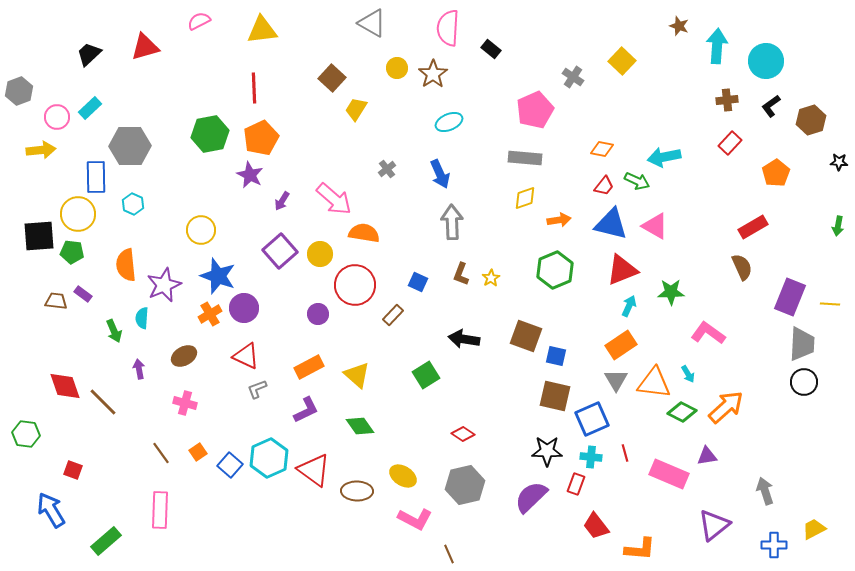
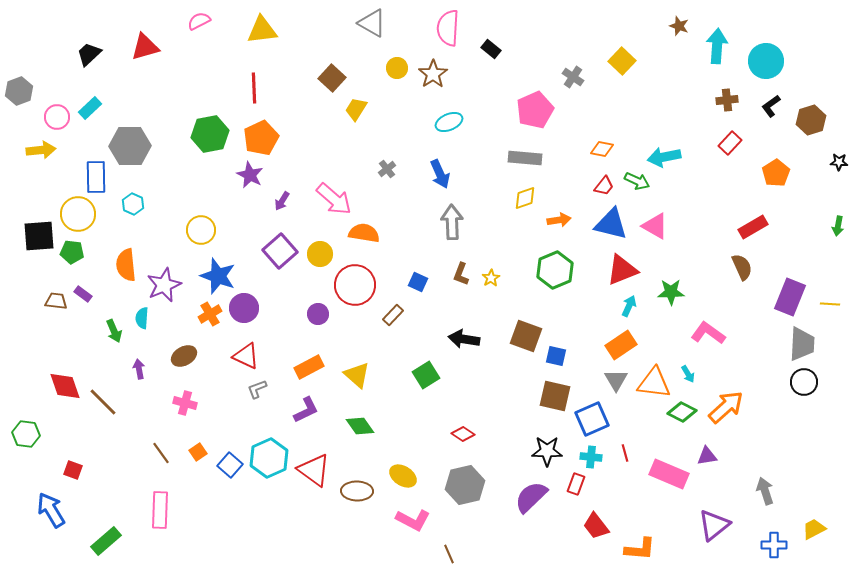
pink L-shape at (415, 519): moved 2 px left, 1 px down
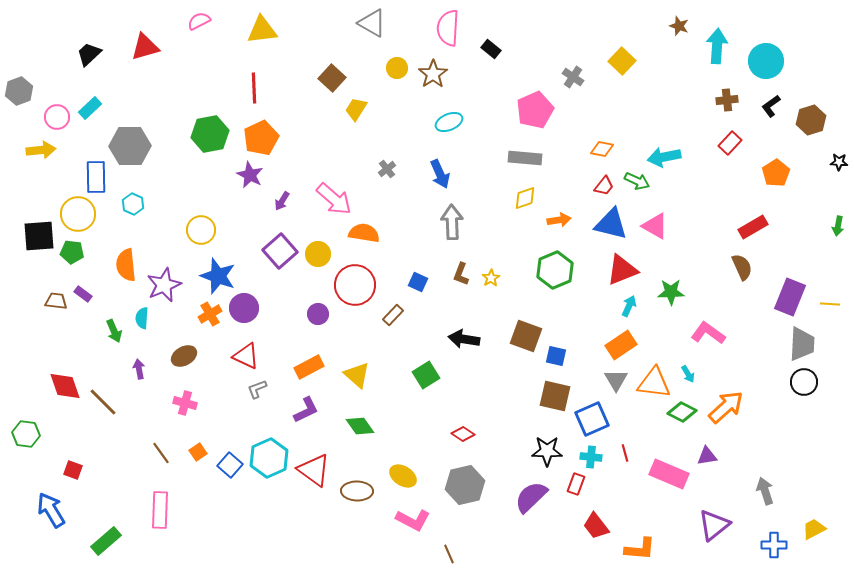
yellow circle at (320, 254): moved 2 px left
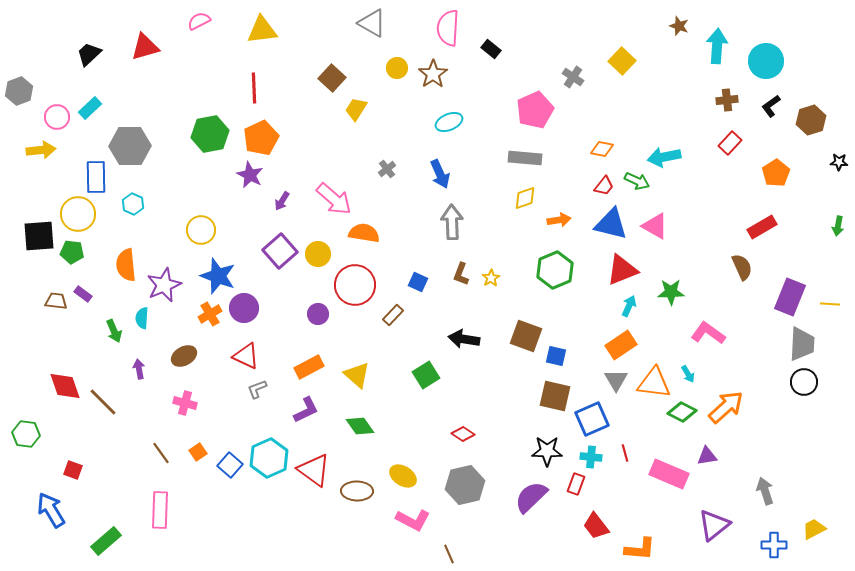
red rectangle at (753, 227): moved 9 px right
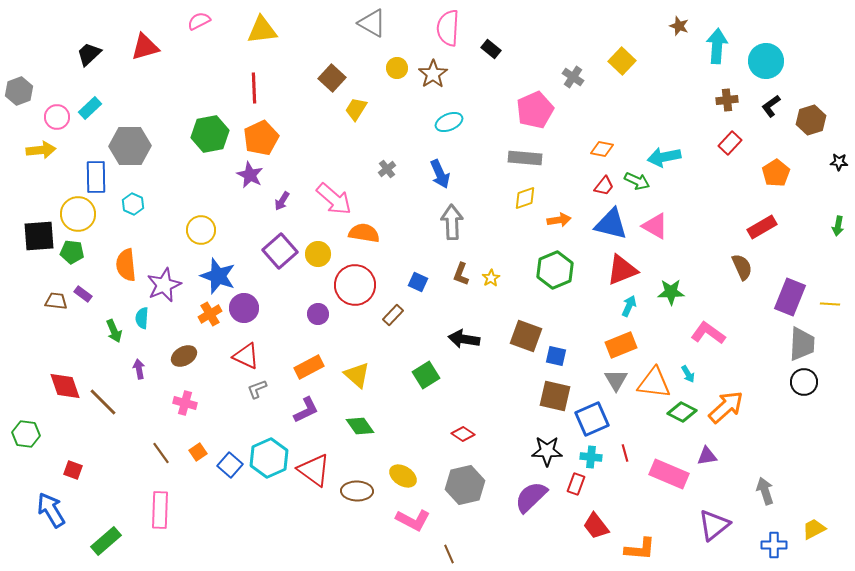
orange rectangle at (621, 345): rotated 12 degrees clockwise
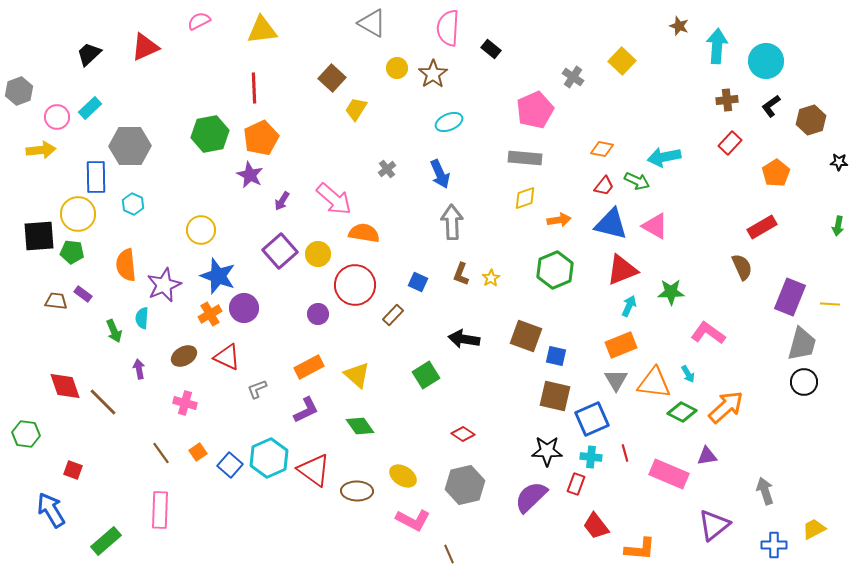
red triangle at (145, 47): rotated 8 degrees counterclockwise
gray trapezoid at (802, 344): rotated 12 degrees clockwise
red triangle at (246, 356): moved 19 px left, 1 px down
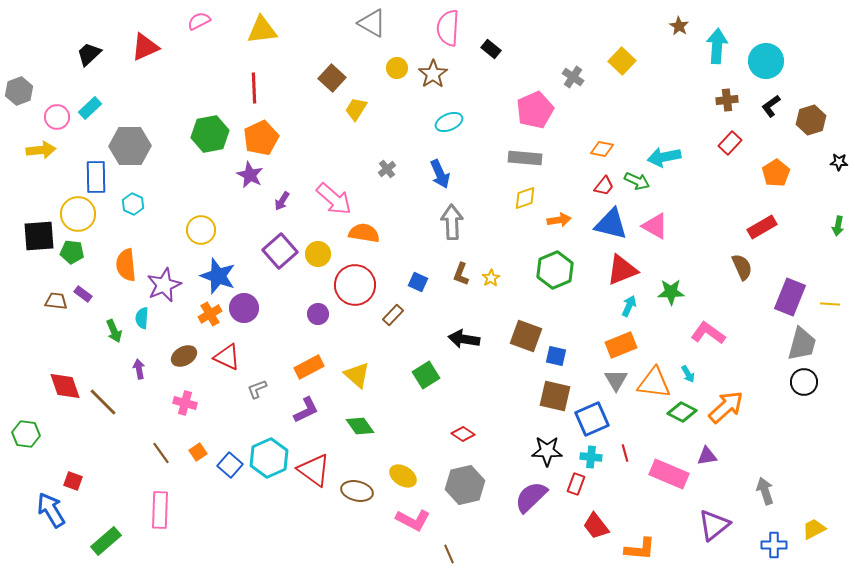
brown star at (679, 26): rotated 12 degrees clockwise
red square at (73, 470): moved 11 px down
brown ellipse at (357, 491): rotated 12 degrees clockwise
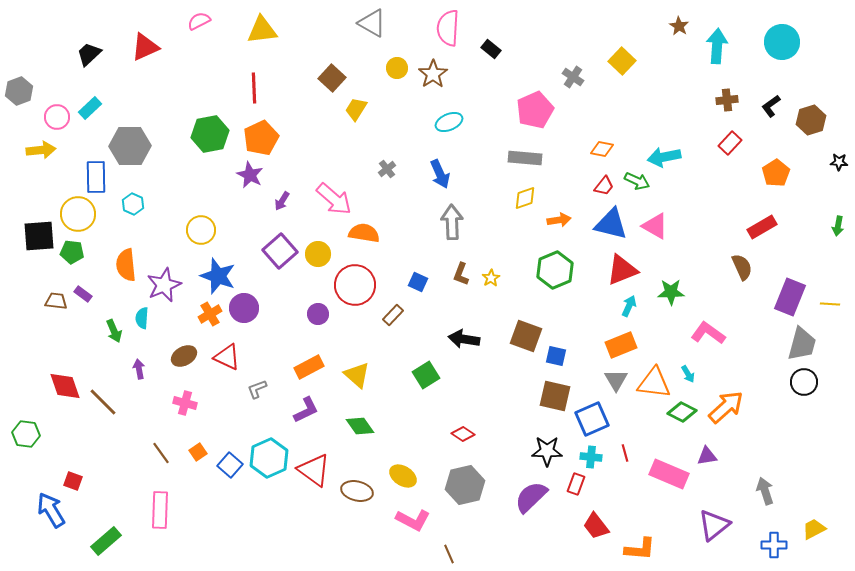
cyan circle at (766, 61): moved 16 px right, 19 px up
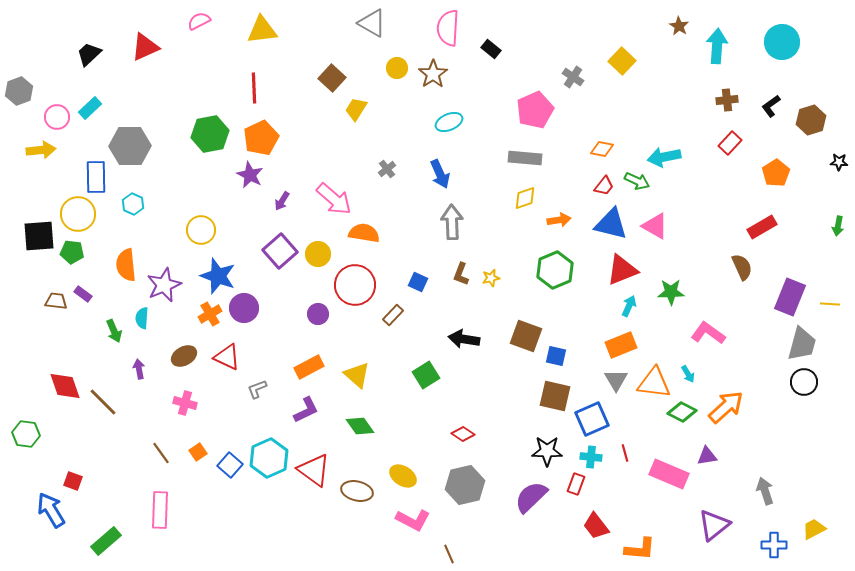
yellow star at (491, 278): rotated 18 degrees clockwise
